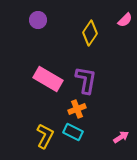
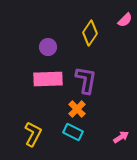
purple circle: moved 10 px right, 27 px down
pink rectangle: rotated 32 degrees counterclockwise
orange cross: rotated 24 degrees counterclockwise
yellow L-shape: moved 12 px left, 2 px up
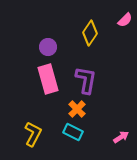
pink rectangle: rotated 76 degrees clockwise
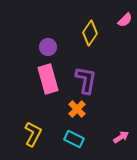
cyan rectangle: moved 1 px right, 7 px down
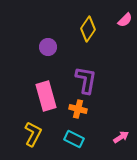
yellow diamond: moved 2 px left, 4 px up
pink rectangle: moved 2 px left, 17 px down
orange cross: moved 1 px right; rotated 30 degrees counterclockwise
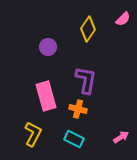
pink semicircle: moved 2 px left, 1 px up
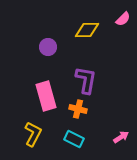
yellow diamond: moved 1 px left, 1 px down; rotated 55 degrees clockwise
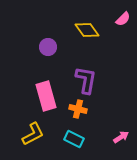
yellow diamond: rotated 55 degrees clockwise
yellow L-shape: rotated 35 degrees clockwise
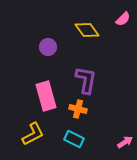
pink arrow: moved 4 px right, 5 px down
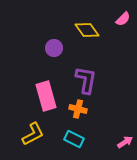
purple circle: moved 6 px right, 1 px down
